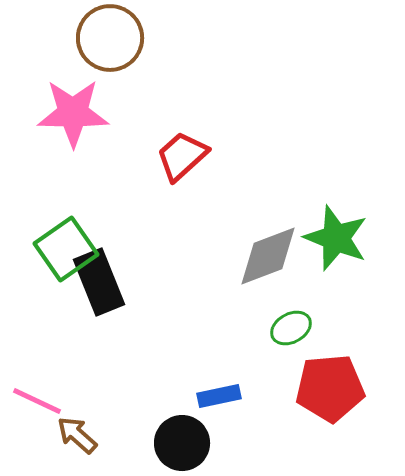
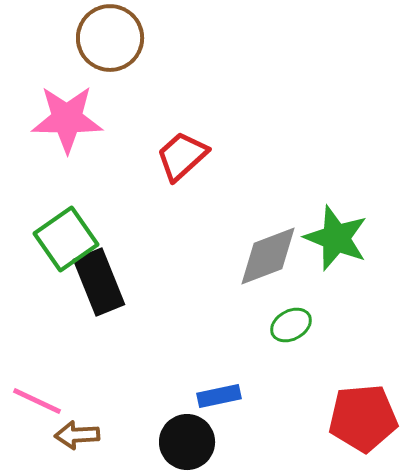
pink star: moved 6 px left, 6 px down
green square: moved 10 px up
green ellipse: moved 3 px up
red pentagon: moved 33 px right, 30 px down
brown arrow: rotated 45 degrees counterclockwise
black circle: moved 5 px right, 1 px up
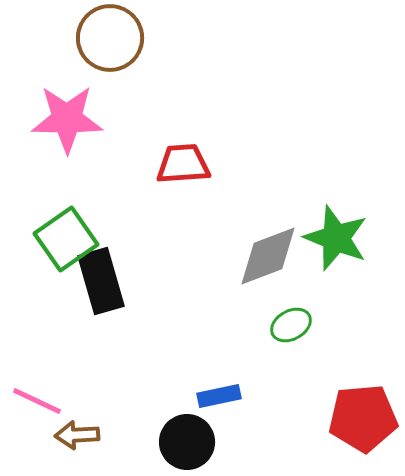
red trapezoid: moved 1 px right, 8 px down; rotated 38 degrees clockwise
black rectangle: moved 2 px right, 1 px up; rotated 6 degrees clockwise
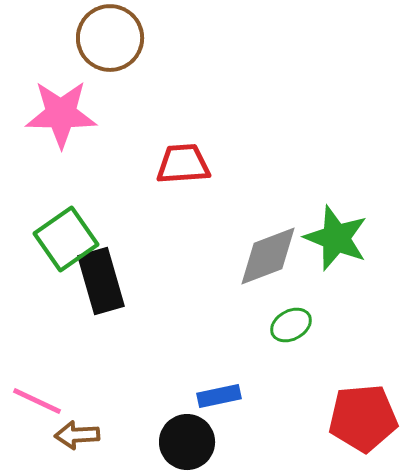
pink star: moved 6 px left, 5 px up
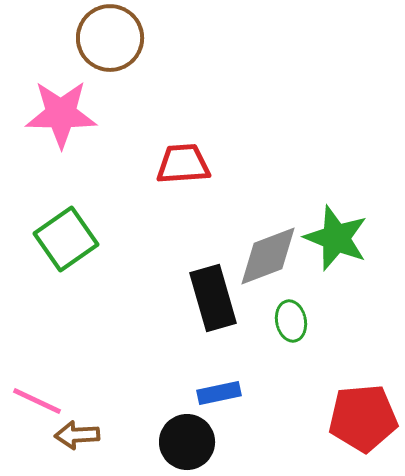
black rectangle: moved 112 px right, 17 px down
green ellipse: moved 4 px up; rotated 72 degrees counterclockwise
blue rectangle: moved 3 px up
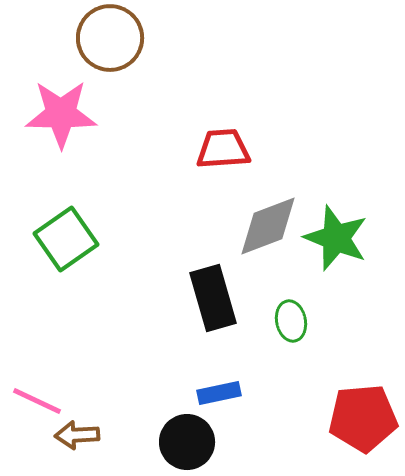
red trapezoid: moved 40 px right, 15 px up
gray diamond: moved 30 px up
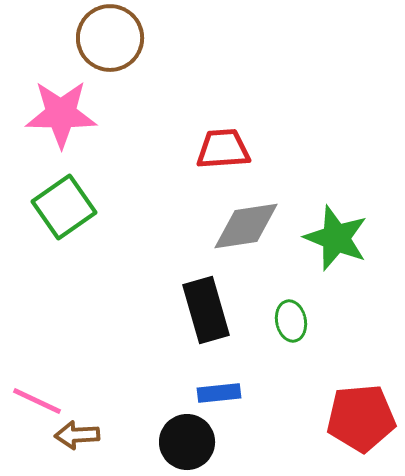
gray diamond: moved 22 px left; rotated 12 degrees clockwise
green square: moved 2 px left, 32 px up
black rectangle: moved 7 px left, 12 px down
blue rectangle: rotated 6 degrees clockwise
red pentagon: moved 2 px left
